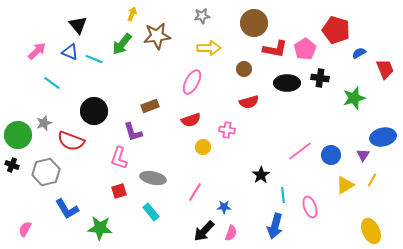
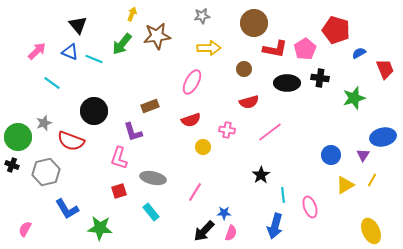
green circle at (18, 135): moved 2 px down
pink line at (300, 151): moved 30 px left, 19 px up
blue star at (224, 207): moved 6 px down
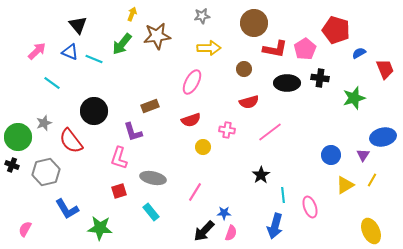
red semicircle at (71, 141): rotated 32 degrees clockwise
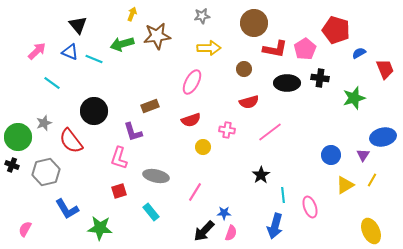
green arrow at (122, 44): rotated 35 degrees clockwise
gray ellipse at (153, 178): moved 3 px right, 2 px up
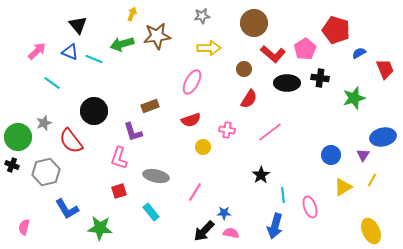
red L-shape at (275, 49): moved 2 px left, 5 px down; rotated 30 degrees clockwise
red semicircle at (249, 102): moved 3 px up; rotated 42 degrees counterclockwise
yellow triangle at (345, 185): moved 2 px left, 2 px down
pink semicircle at (25, 229): moved 1 px left, 2 px up; rotated 14 degrees counterclockwise
pink semicircle at (231, 233): rotated 98 degrees counterclockwise
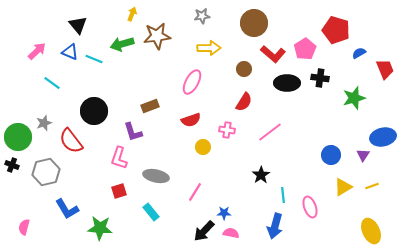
red semicircle at (249, 99): moved 5 px left, 3 px down
yellow line at (372, 180): moved 6 px down; rotated 40 degrees clockwise
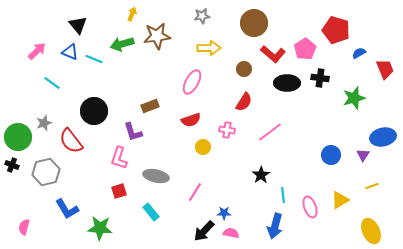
yellow triangle at (343, 187): moved 3 px left, 13 px down
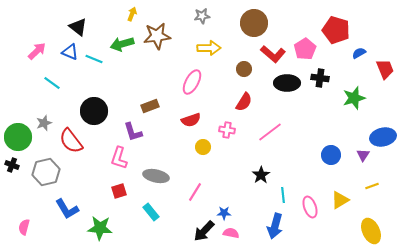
black triangle at (78, 25): moved 2 px down; rotated 12 degrees counterclockwise
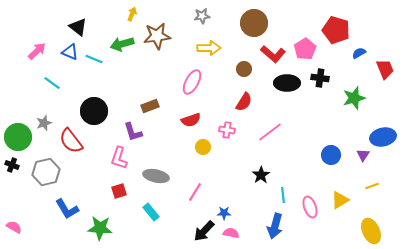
pink semicircle at (24, 227): moved 10 px left; rotated 105 degrees clockwise
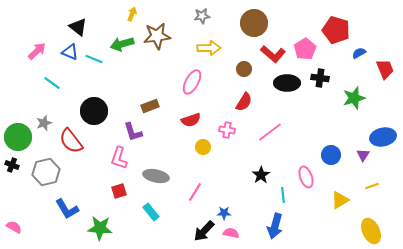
pink ellipse at (310, 207): moved 4 px left, 30 px up
